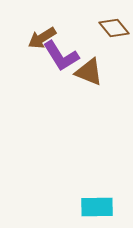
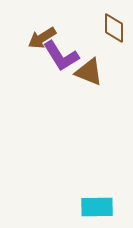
brown diamond: rotated 40 degrees clockwise
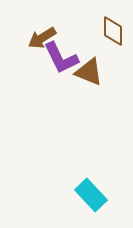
brown diamond: moved 1 px left, 3 px down
purple L-shape: moved 2 px down; rotated 6 degrees clockwise
cyan rectangle: moved 6 px left, 12 px up; rotated 48 degrees clockwise
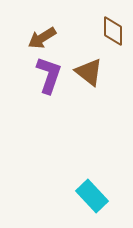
purple L-shape: moved 12 px left, 17 px down; rotated 135 degrees counterclockwise
brown triangle: rotated 16 degrees clockwise
cyan rectangle: moved 1 px right, 1 px down
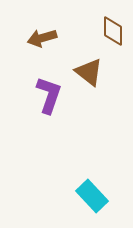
brown arrow: rotated 16 degrees clockwise
purple L-shape: moved 20 px down
